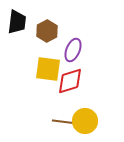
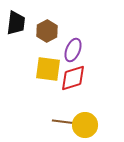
black trapezoid: moved 1 px left, 1 px down
red diamond: moved 3 px right, 3 px up
yellow circle: moved 4 px down
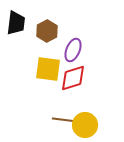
brown line: moved 2 px up
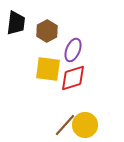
brown line: moved 5 px down; rotated 55 degrees counterclockwise
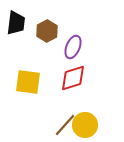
purple ellipse: moved 3 px up
yellow square: moved 20 px left, 13 px down
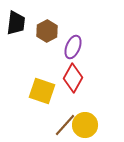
red diamond: rotated 44 degrees counterclockwise
yellow square: moved 14 px right, 9 px down; rotated 12 degrees clockwise
